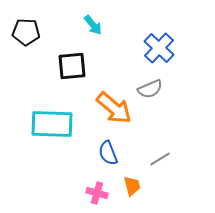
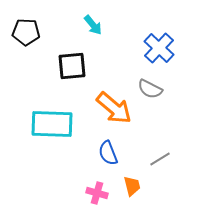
gray semicircle: rotated 50 degrees clockwise
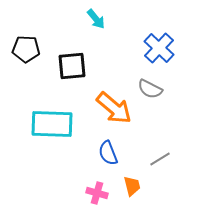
cyan arrow: moved 3 px right, 6 px up
black pentagon: moved 17 px down
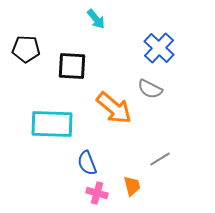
black square: rotated 8 degrees clockwise
blue semicircle: moved 21 px left, 10 px down
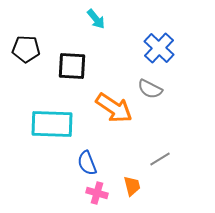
orange arrow: rotated 6 degrees counterclockwise
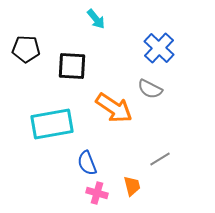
cyan rectangle: rotated 12 degrees counterclockwise
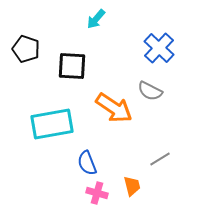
cyan arrow: rotated 80 degrees clockwise
black pentagon: rotated 16 degrees clockwise
gray semicircle: moved 2 px down
